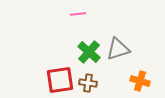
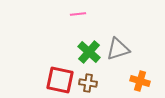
red square: rotated 20 degrees clockwise
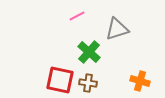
pink line: moved 1 px left, 2 px down; rotated 21 degrees counterclockwise
gray triangle: moved 1 px left, 20 px up
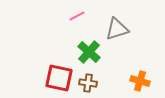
red square: moved 1 px left, 2 px up
